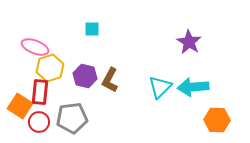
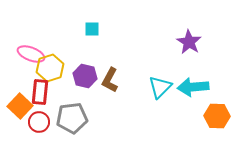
pink ellipse: moved 4 px left, 7 px down
orange square: rotated 10 degrees clockwise
orange hexagon: moved 4 px up
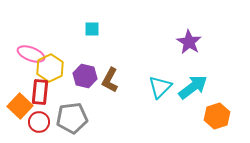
yellow hexagon: rotated 8 degrees counterclockwise
cyan arrow: rotated 148 degrees clockwise
orange hexagon: rotated 20 degrees counterclockwise
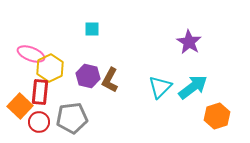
purple hexagon: moved 3 px right
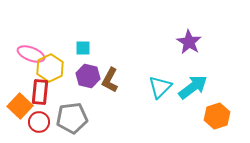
cyan square: moved 9 px left, 19 px down
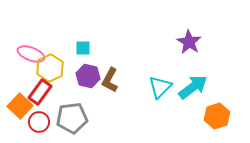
red rectangle: rotated 30 degrees clockwise
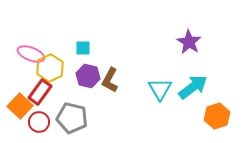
cyan triangle: moved 2 px down; rotated 15 degrees counterclockwise
gray pentagon: rotated 20 degrees clockwise
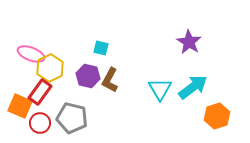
cyan square: moved 18 px right; rotated 14 degrees clockwise
orange square: rotated 20 degrees counterclockwise
red circle: moved 1 px right, 1 px down
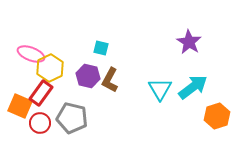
red rectangle: moved 1 px right, 1 px down
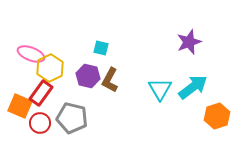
purple star: rotated 20 degrees clockwise
